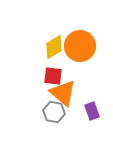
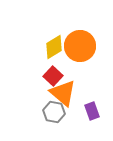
red square: rotated 36 degrees clockwise
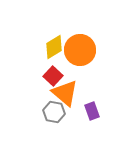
orange circle: moved 4 px down
orange triangle: moved 2 px right
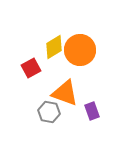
red square: moved 22 px left, 8 px up; rotated 18 degrees clockwise
orange triangle: rotated 20 degrees counterclockwise
gray hexagon: moved 5 px left
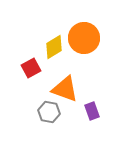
orange circle: moved 4 px right, 12 px up
orange triangle: moved 4 px up
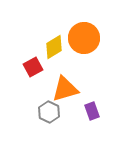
red square: moved 2 px right, 1 px up
orange triangle: rotated 36 degrees counterclockwise
gray hexagon: rotated 15 degrees clockwise
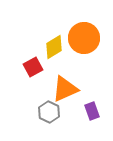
orange triangle: rotated 8 degrees counterclockwise
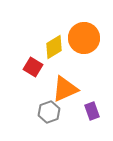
red square: rotated 30 degrees counterclockwise
gray hexagon: rotated 15 degrees clockwise
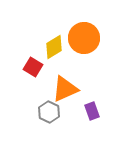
gray hexagon: rotated 15 degrees counterclockwise
